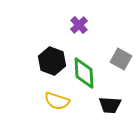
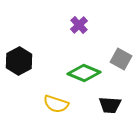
black hexagon: moved 33 px left; rotated 12 degrees clockwise
green diamond: rotated 64 degrees counterclockwise
yellow semicircle: moved 1 px left, 3 px down
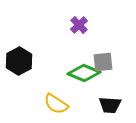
gray square: moved 18 px left, 3 px down; rotated 35 degrees counterclockwise
yellow semicircle: rotated 15 degrees clockwise
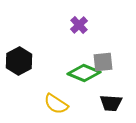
black trapezoid: moved 1 px right, 2 px up
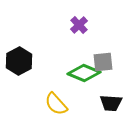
yellow semicircle: rotated 15 degrees clockwise
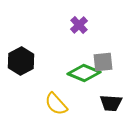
black hexagon: moved 2 px right
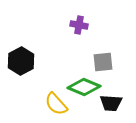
purple cross: rotated 36 degrees counterclockwise
green diamond: moved 14 px down
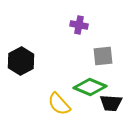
gray square: moved 6 px up
green diamond: moved 6 px right
yellow semicircle: moved 3 px right
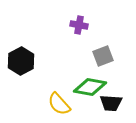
gray square: rotated 15 degrees counterclockwise
green diamond: rotated 12 degrees counterclockwise
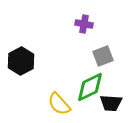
purple cross: moved 5 px right, 1 px up
green diamond: rotated 36 degrees counterclockwise
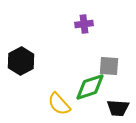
purple cross: rotated 18 degrees counterclockwise
gray square: moved 6 px right, 10 px down; rotated 25 degrees clockwise
green diamond: rotated 8 degrees clockwise
black trapezoid: moved 7 px right, 5 px down
